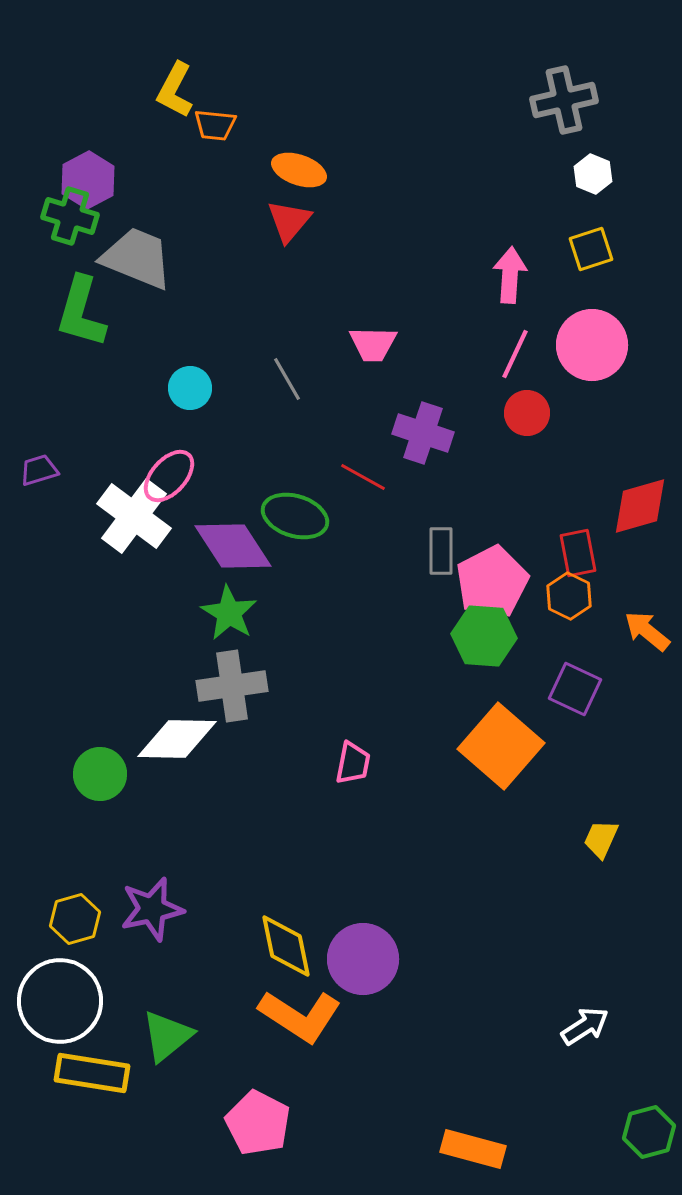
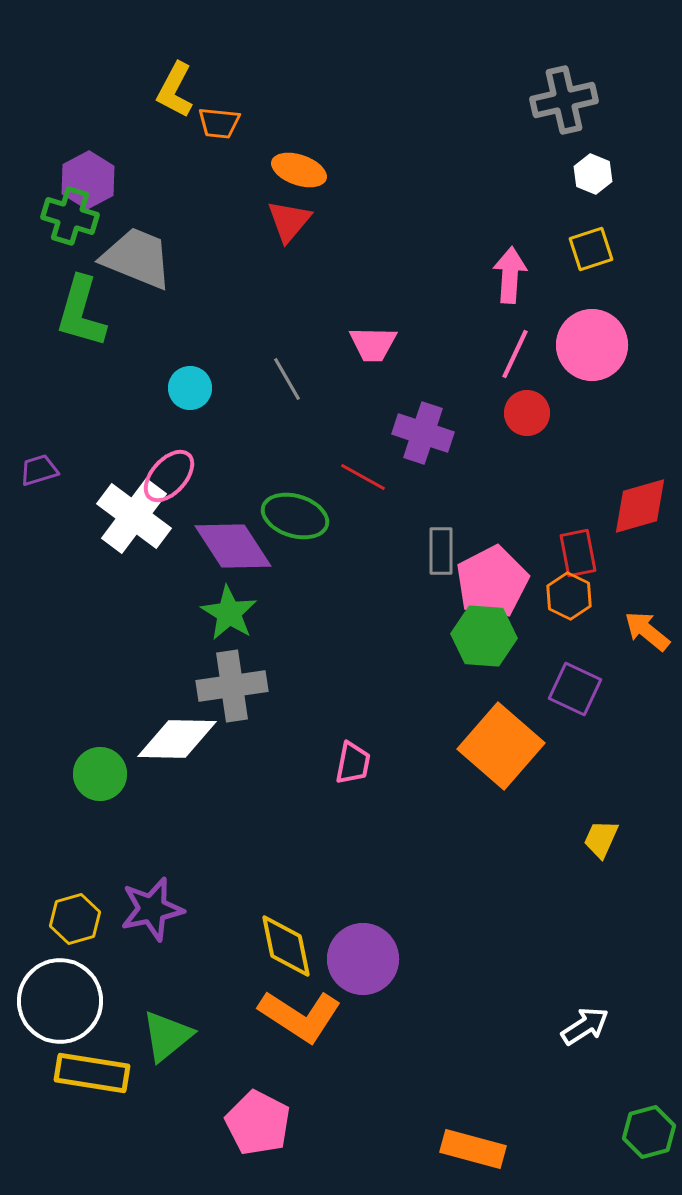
orange trapezoid at (215, 125): moved 4 px right, 2 px up
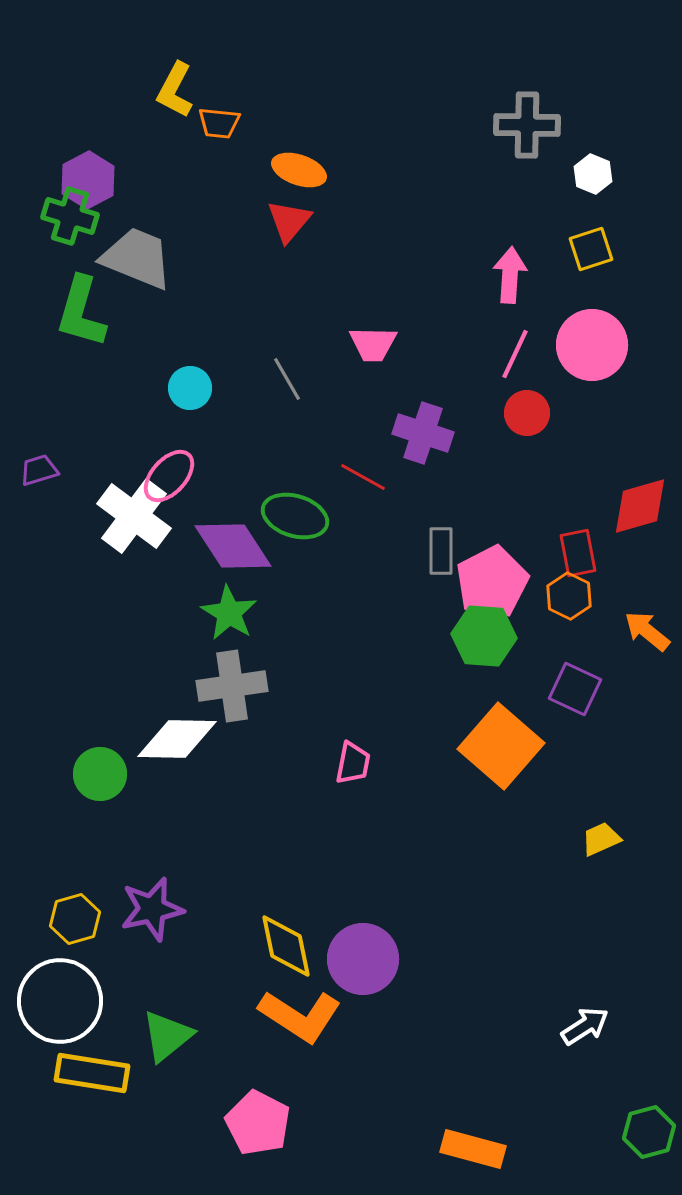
gray cross at (564, 100): moved 37 px left, 25 px down; rotated 14 degrees clockwise
yellow trapezoid at (601, 839): rotated 42 degrees clockwise
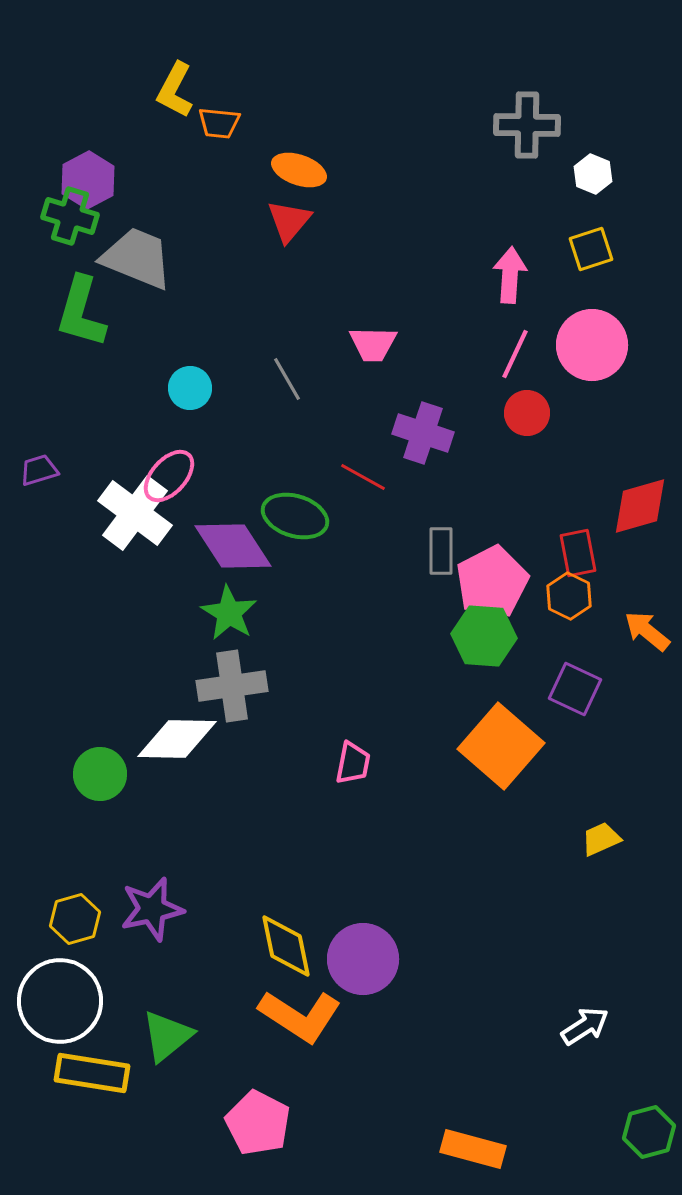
white cross at (134, 516): moved 1 px right, 3 px up
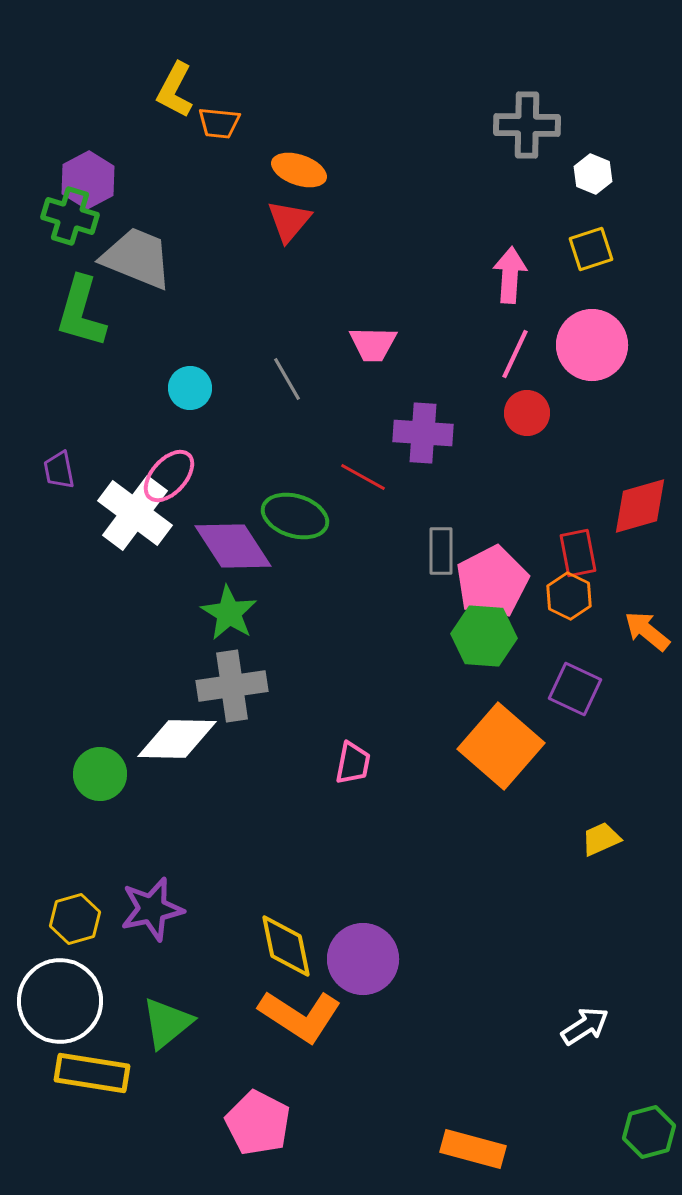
purple cross at (423, 433): rotated 14 degrees counterclockwise
purple trapezoid at (39, 470): moved 20 px right; rotated 84 degrees counterclockwise
green triangle at (167, 1036): moved 13 px up
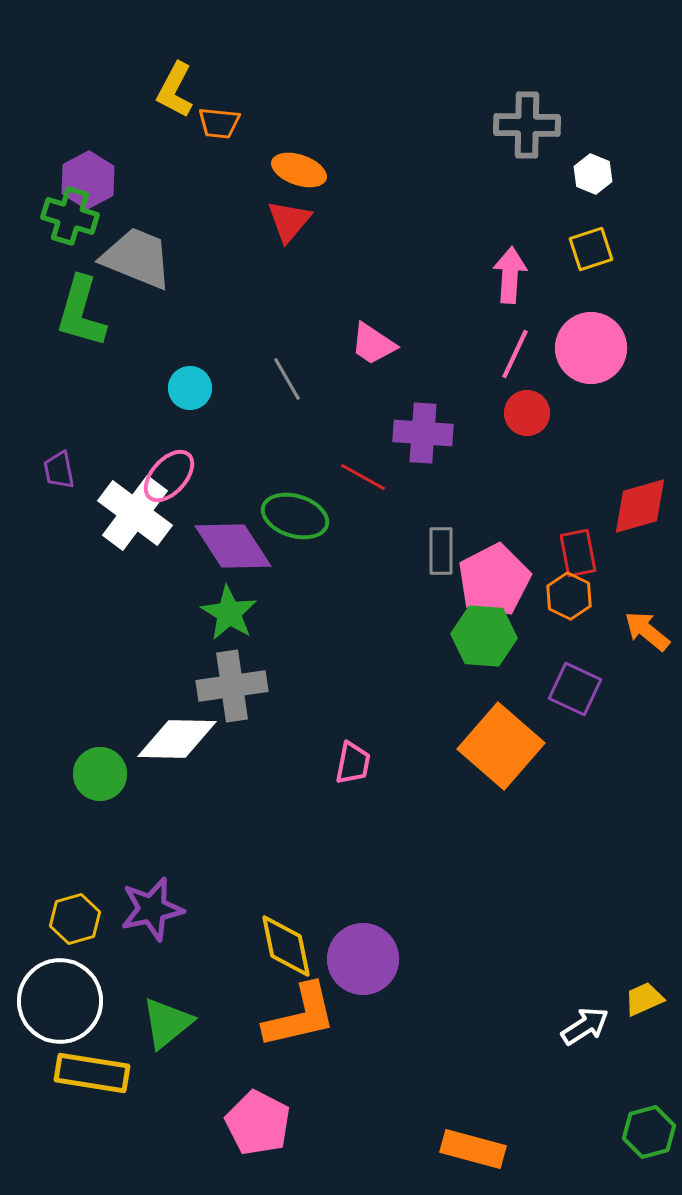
pink trapezoid at (373, 344): rotated 33 degrees clockwise
pink circle at (592, 345): moved 1 px left, 3 px down
pink pentagon at (492, 582): moved 2 px right, 2 px up
yellow trapezoid at (601, 839): moved 43 px right, 160 px down
orange L-shape at (300, 1016): rotated 46 degrees counterclockwise
